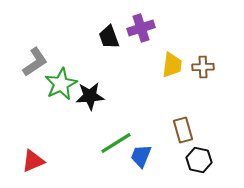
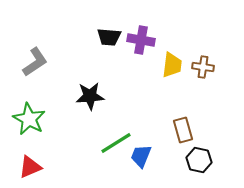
purple cross: moved 12 px down; rotated 28 degrees clockwise
black trapezoid: rotated 65 degrees counterclockwise
brown cross: rotated 10 degrees clockwise
green star: moved 32 px left, 35 px down; rotated 16 degrees counterclockwise
red triangle: moved 3 px left, 6 px down
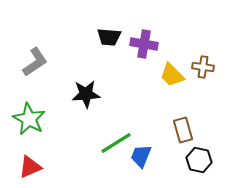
purple cross: moved 3 px right, 4 px down
yellow trapezoid: moved 10 px down; rotated 128 degrees clockwise
black star: moved 4 px left, 2 px up
